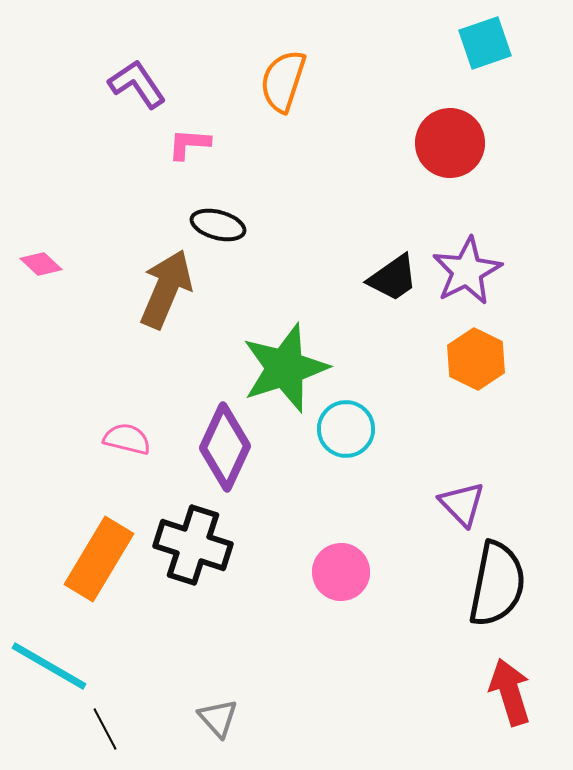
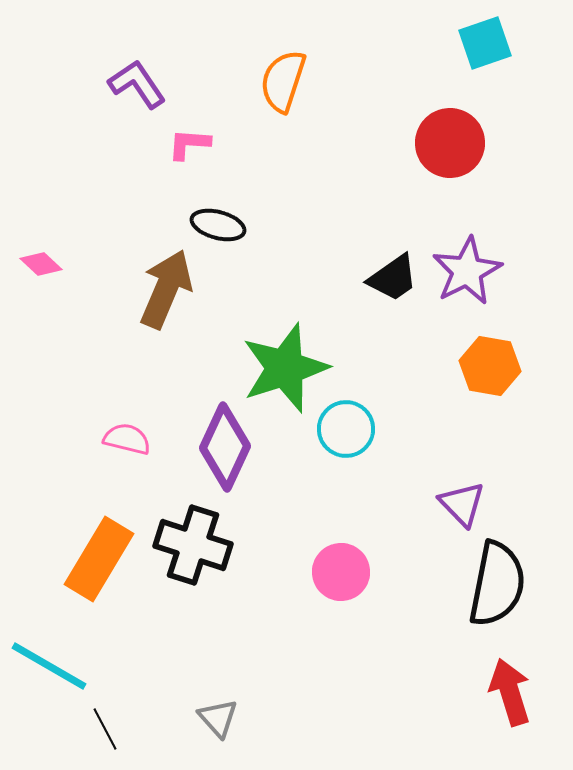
orange hexagon: moved 14 px right, 7 px down; rotated 16 degrees counterclockwise
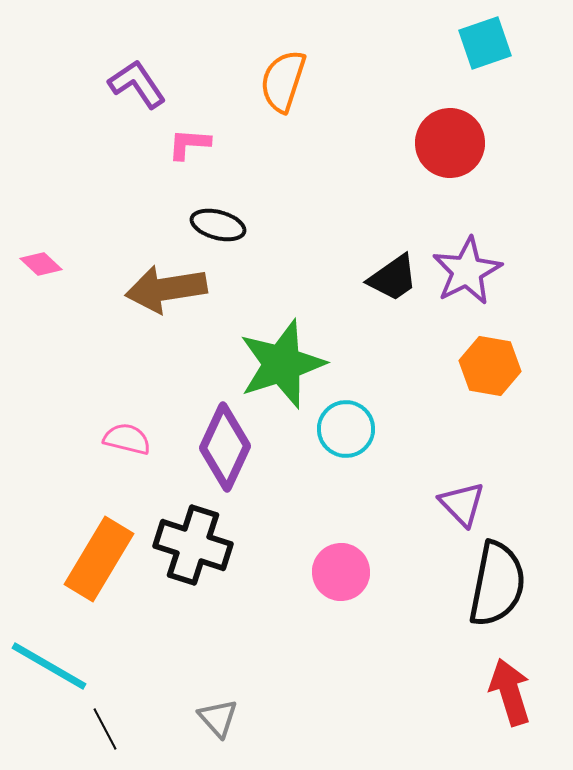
brown arrow: rotated 122 degrees counterclockwise
green star: moved 3 px left, 4 px up
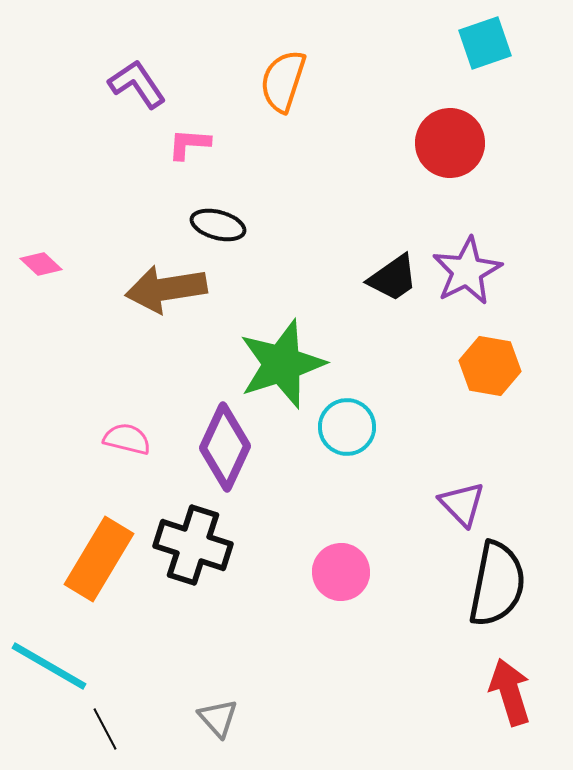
cyan circle: moved 1 px right, 2 px up
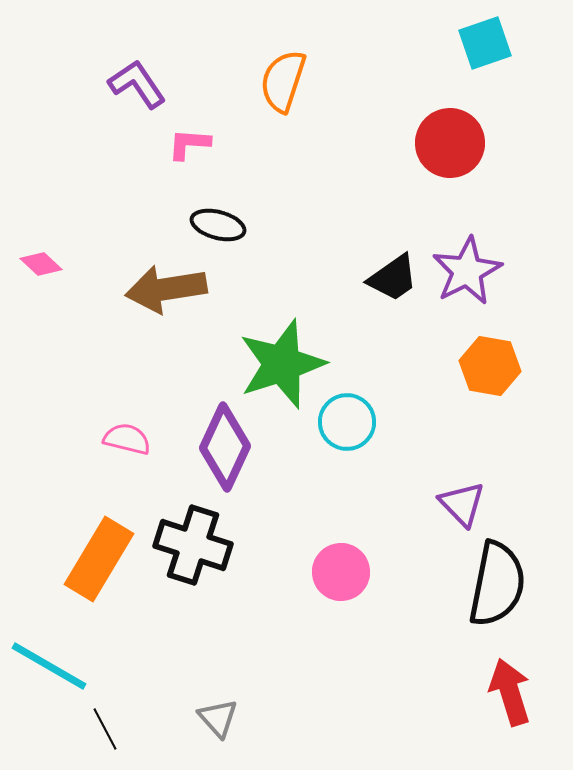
cyan circle: moved 5 px up
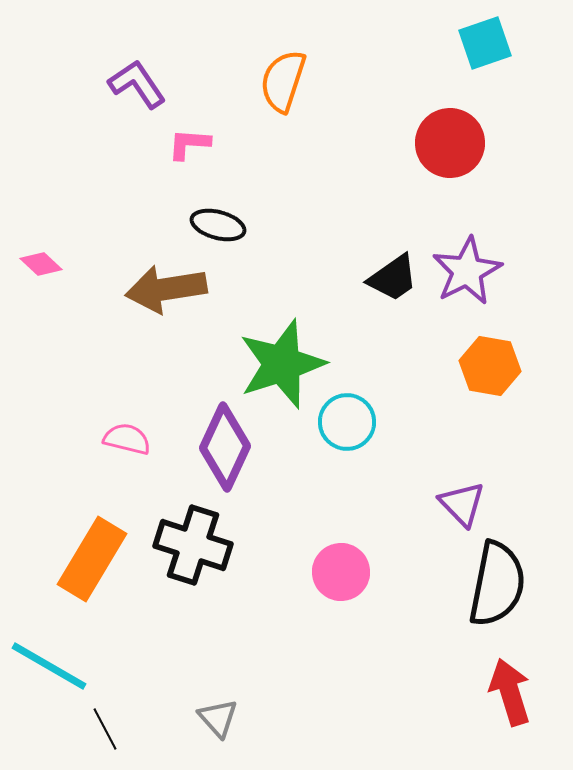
orange rectangle: moved 7 px left
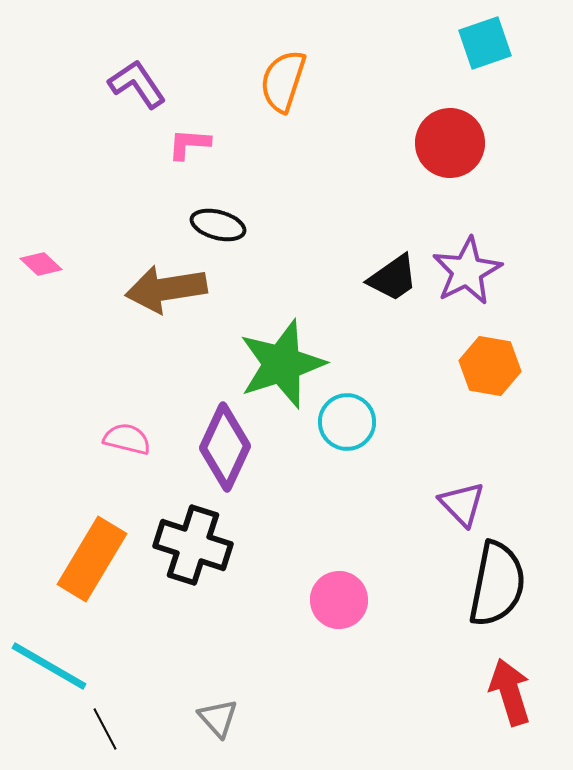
pink circle: moved 2 px left, 28 px down
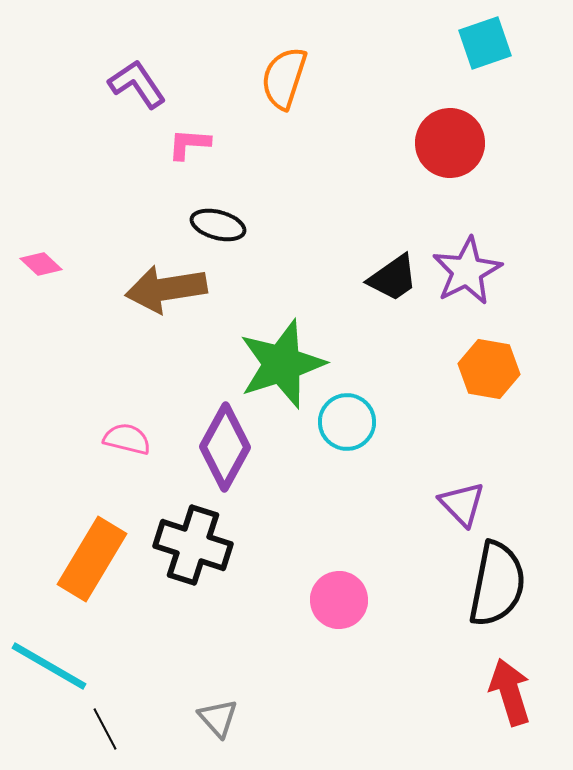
orange semicircle: moved 1 px right, 3 px up
orange hexagon: moved 1 px left, 3 px down
purple diamond: rotated 4 degrees clockwise
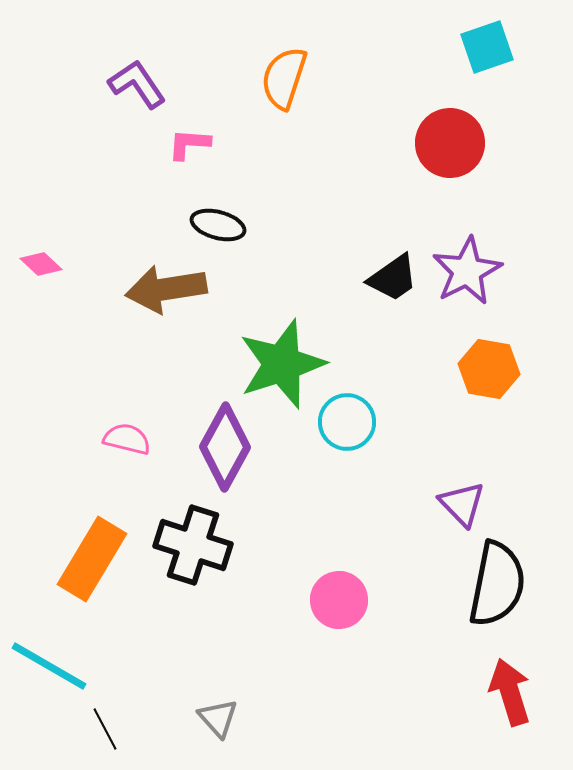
cyan square: moved 2 px right, 4 px down
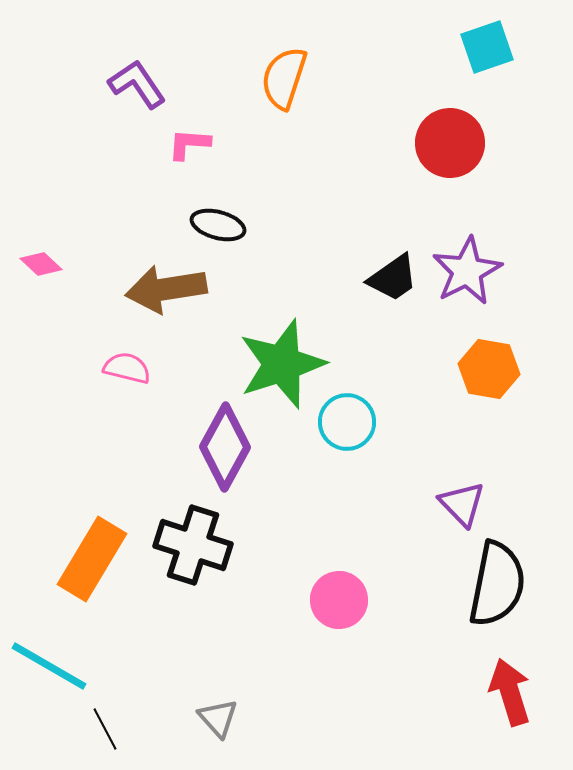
pink semicircle: moved 71 px up
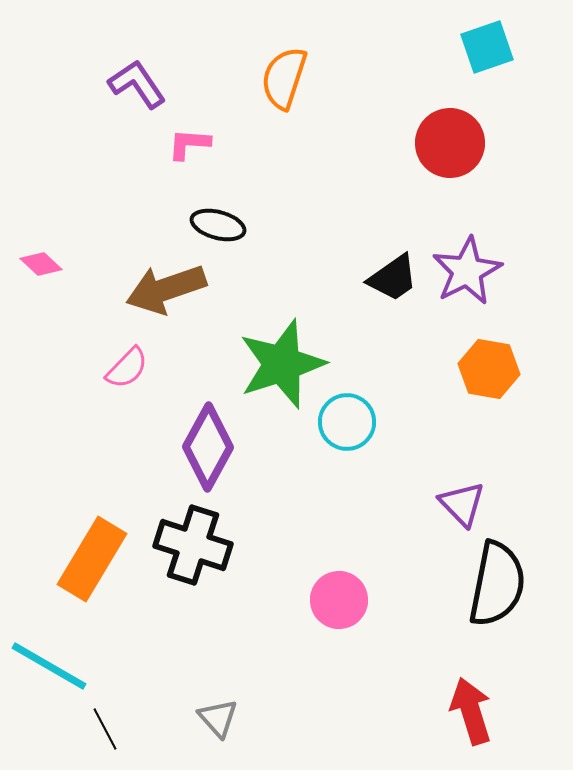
brown arrow: rotated 10 degrees counterclockwise
pink semicircle: rotated 120 degrees clockwise
purple diamond: moved 17 px left
red arrow: moved 39 px left, 19 px down
